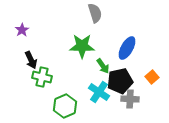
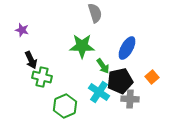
purple star: rotated 24 degrees counterclockwise
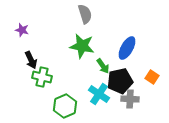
gray semicircle: moved 10 px left, 1 px down
green star: rotated 10 degrees clockwise
orange square: rotated 16 degrees counterclockwise
cyan cross: moved 2 px down
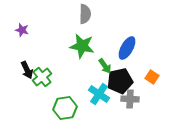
gray semicircle: rotated 18 degrees clockwise
black arrow: moved 4 px left, 10 px down
green arrow: moved 2 px right
green cross: rotated 36 degrees clockwise
green hexagon: moved 2 px down; rotated 15 degrees clockwise
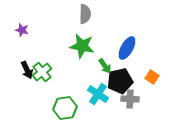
green cross: moved 5 px up
cyan cross: moved 1 px left
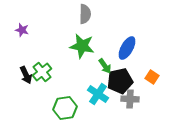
black arrow: moved 1 px left, 5 px down
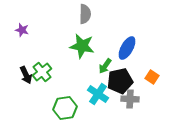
green arrow: rotated 70 degrees clockwise
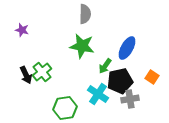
gray cross: rotated 12 degrees counterclockwise
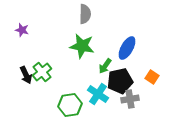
green hexagon: moved 5 px right, 3 px up
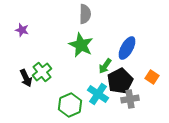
green star: moved 1 px left, 1 px up; rotated 15 degrees clockwise
black arrow: moved 3 px down
black pentagon: rotated 15 degrees counterclockwise
green hexagon: rotated 15 degrees counterclockwise
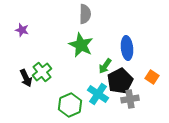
blue ellipse: rotated 35 degrees counterclockwise
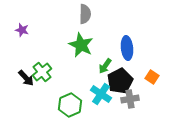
black arrow: rotated 18 degrees counterclockwise
cyan cross: moved 3 px right
